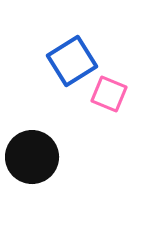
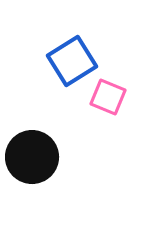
pink square: moved 1 px left, 3 px down
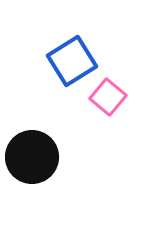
pink square: rotated 18 degrees clockwise
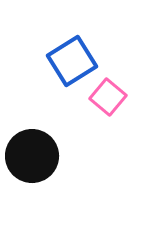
black circle: moved 1 px up
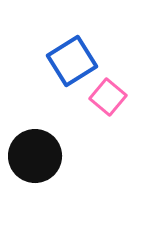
black circle: moved 3 px right
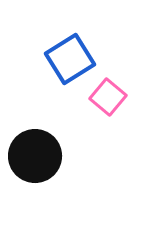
blue square: moved 2 px left, 2 px up
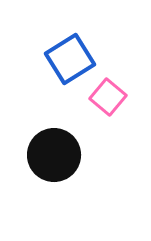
black circle: moved 19 px right, 1 px up
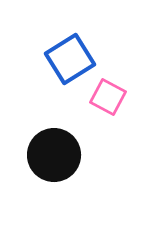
pink square: rotated 12 degrees counterclockwise
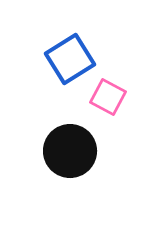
black circle: moved 16 px right, 4 px up
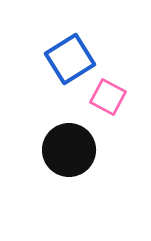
black circle: moved 1 px left, 1 px up
